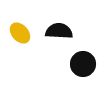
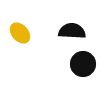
black semicircle: moved 13 px right
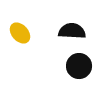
black circle: moved 4 px left, 2 px down
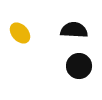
black semicircle: moved 2 px right, 1 px up
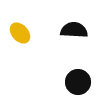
black circle: moved 1 px left, 16 px down
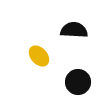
yellow ellipse: moved 19 px right, 23 px down
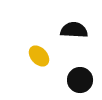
black circle: moved 2 px right, 2 px up
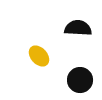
black semicircle: moved 4 px right, 2 px up
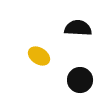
yellow ellipse: rotated 15 degrees counterclockwise
